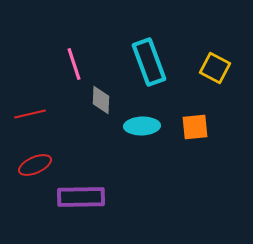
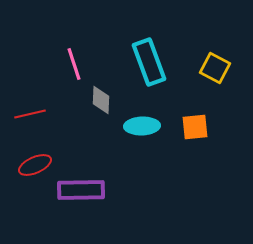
purple rectangle: moved 7 px up
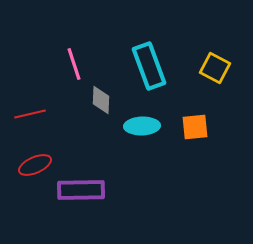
cyan rectangle: moved 4 px down
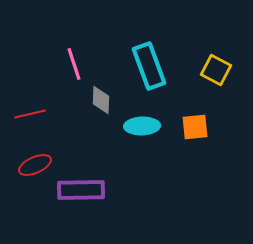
yellow square: moved 1 px right, 2 px down
